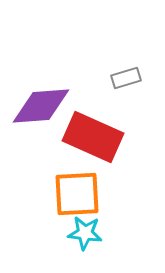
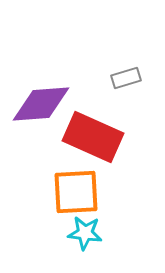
purple diamond: moved 2 px up
orange square: moved 1 px left, 2 px up
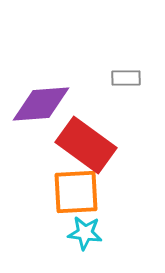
gray rectangle: rotated 16 degrees clockwise
red rectangle: moved 7 px left, 8 px down; rotated 12 degrees clockwise
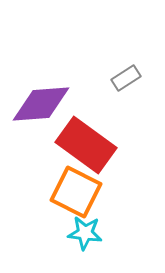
gray rectangle: rotated 32 degrees counterclockwise
orange square: rotated 30 degrees clockwise
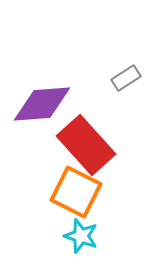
purple diamond: moved 1 px right
red rectangle: rotated 12 degrees clockwise
cyan star: moved 4 px left, 3 px down; rotated 12 degrees clockwise
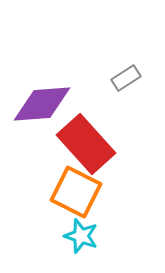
red rectangle: moved 1 px up
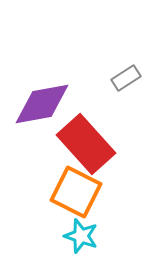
purple diamond: rotated 6 degrees counterclockwise
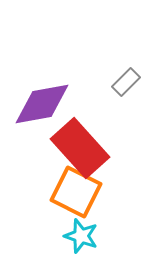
gray rectangle: moved 4 px down; rotated 12 degrees counterclockwise
red rectangle: moved 6 px left, 4 px down
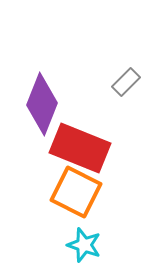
purple diamond: rotated 58 degrees counterclockwise
red rectangle: rotated 26 degrees counterclockwise
cyan star: moved 3 px right, 9 px down
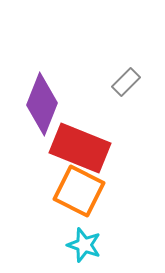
orange square: moved 3 px right, 1 px up
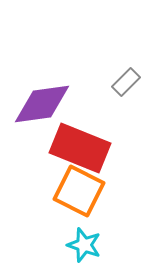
purple diamond: rotated 60 degrees clockwise
